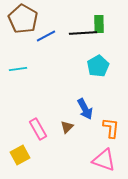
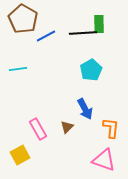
cyan pentagon: moved 7 px left, 4 px down
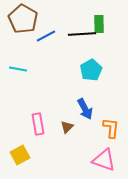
black line: moved 1 px left, 1 px down
cyan line: rotated 18 degrees clockwise
pink rectangle: moved 5 px up; rotated 20 degrees clockwise
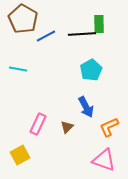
blue arrow: moved 1 px right, 2 px up
pink rectangle: rotated 35 degrees clockwise
orange L-shape: moved 2 px left, 1 px up; rotated 120 degrees counterclockwise
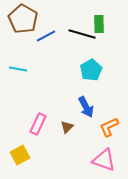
black line: rotated 20 degrees clockwise
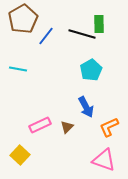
brown pentagon: rotated 12 degrees clockwise
blue line: rotated 24 degrees counterclockwise
pink rectangle: moved 2 px right, 1 px down; rotated 40 degrees clockwise
yellow square: rotated 18 degrees counterclockwise
